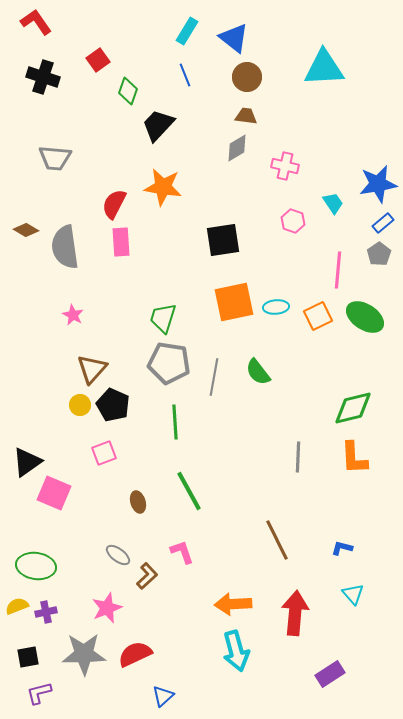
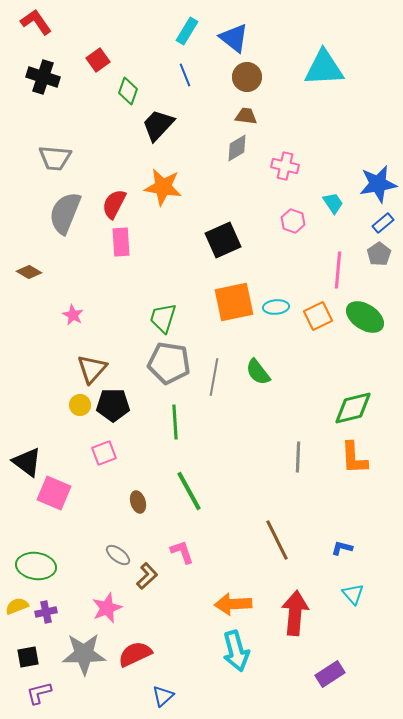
brown diamond at (26, 230): moved 3 px right, 42 px down
black square at (223, 240): rotated 15 degrees counterclockwise
gray semicircle at (65, 247): moved 34 px up; rotated 30 degrees clockwise
black pentagon at (113, 405): rotated 24 degrees counterclockwise
black triangle at (27, 462): rotated 48 degrees counterclockwise
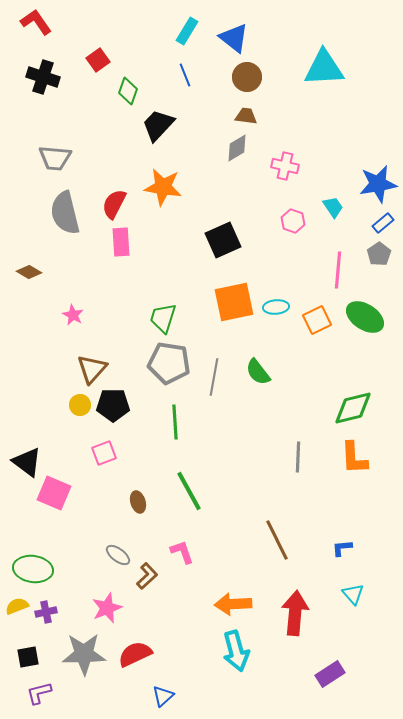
cyan trapezoid at (333, 203): moved 4 px down
gray semicircle at (65, 213): rotated 36 degrees counterclockwise
orange square at (318, 316): moved 1 px left, 4 px down
blue L-shape at (342, 548): rotated 20 degrees counterclockwise
green ellipse at (36, 566): moved 3 px left, 3 px down
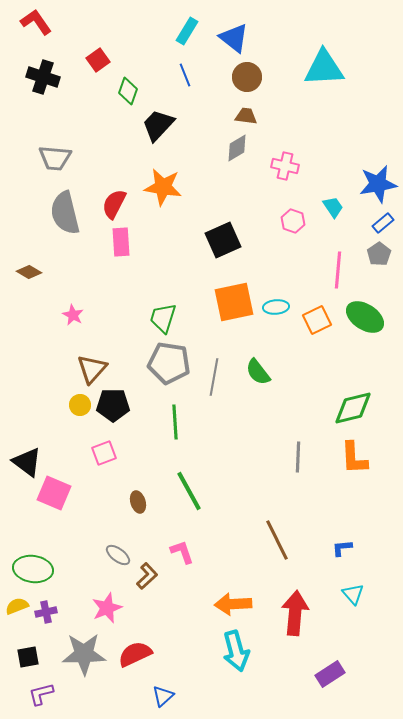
purple L-shape at (39, 693): moved 2 px right, 1 px down
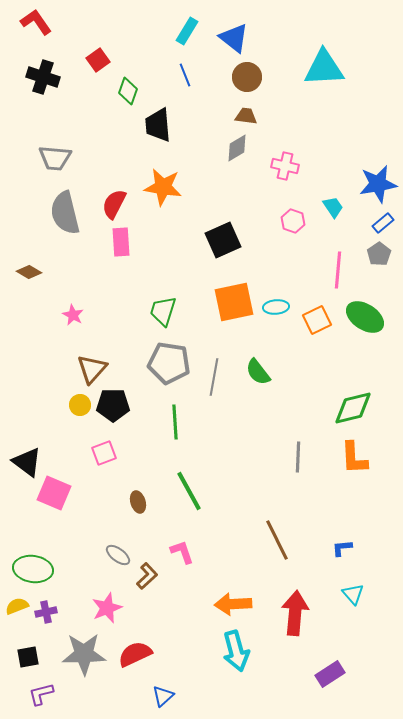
black trapezoid at (158, 125): rotated 48 degrees counterclockwise
green trapezoid at (163, 318): moved 7 px up
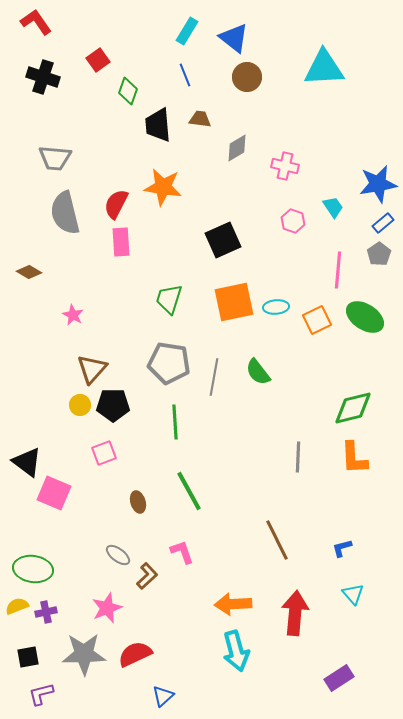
brown trapezoid at (246, 116): moved 46 px left, 3 px down
red semicircle at (114, 204): moved 2 px right
green trapezoid at (163, 311): moved 6 px right, 12 px up
blue L-shape at (342, 548): rotated 10 degrees counterclockwise
purple rectangle at (330, 674): moved 9 px right, 4 px down
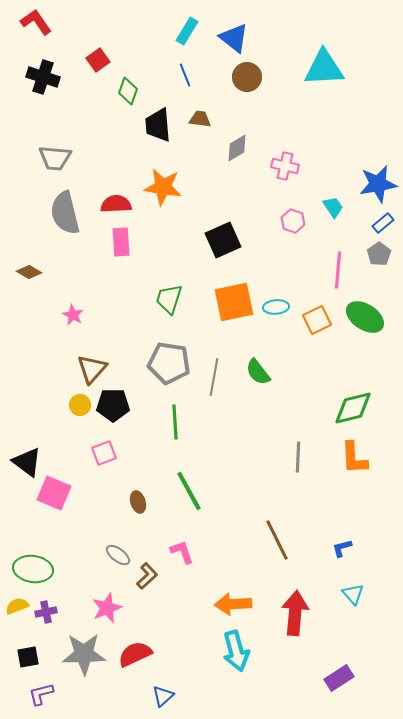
red semicircle at (116, 204): rotated 60 degrees clockwise
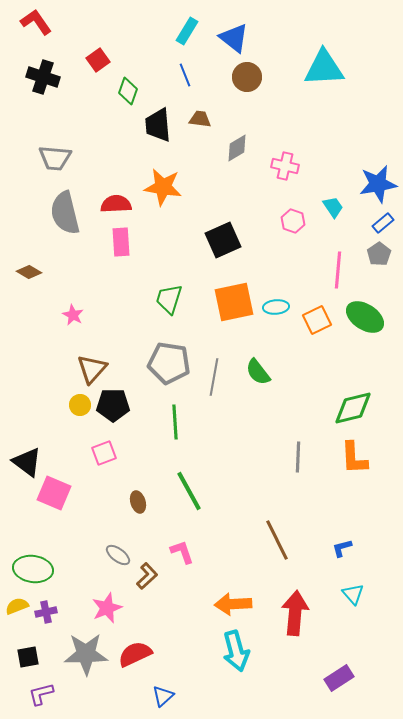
gray star at (84, 654): moved 2 px right
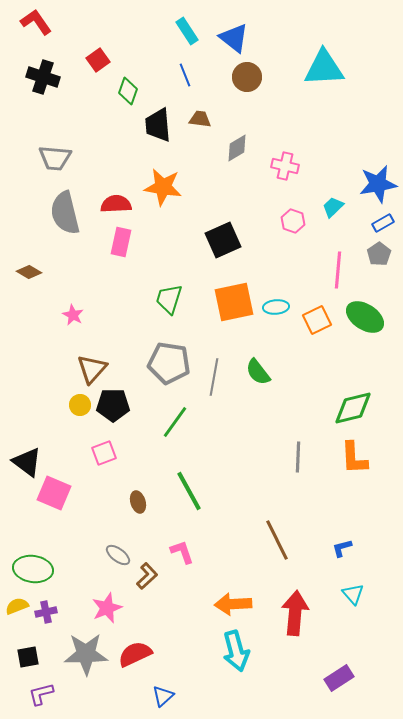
cyan rectangle at (187, 31): rotated 64 degrees counterclockwise
cyan trapezoid at (333, 207): rotated 100 degrees counterclockwise
blue rectangle at (383, 223): rotated 10 degrees clockwise
pink rectangle at (121, 242): rotated 16 degrees clockwise
green line at (175, 422): rotated 40 degrees clockwise
